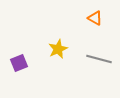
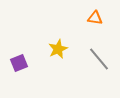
orange triangle: rotated 21 degrees counterclockwise
gray line: rotated 35 degrees clockwise
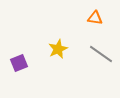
gray line: moved 2 px right, 5 px up; rotated 15 degrees counterclockwise
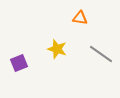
orange triangle: moved 15 px left
yellow star: moved 1 px left; rotated 30 degrees counterclockwise
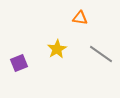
yellow star: rotated 24 degrees clockwise
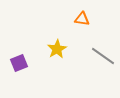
orange triangle: moved 2 px right, 1 px down
gray line: moved 2 px right, 2 px down
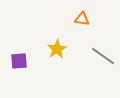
purple square: moved 2 px up; rotated 18 degrees clockwise
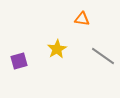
purple square: rotated 12 degrees counterclockwise
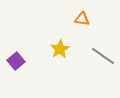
yellow star: moved 3 px right
purple square: moved 3 px left; rotated 24 degrees counterclockwise
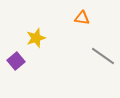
orange triangle: moved 1 px up
yellow star: moved 24 px left, 11 px up; rotated 12 degrees clockwise
